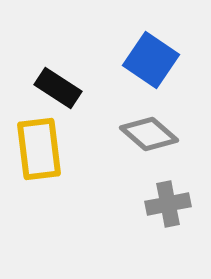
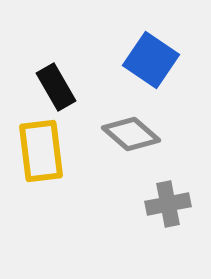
black rectangle: moved 2 px left, 1 px up; rotated 27 degrees clockwise
gray diamond: moved 18 px left
yellow rectangle: moved 2 px right, 2 px down
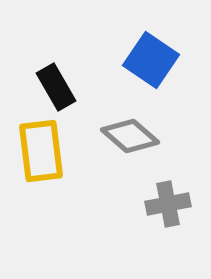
gray diamond: moved 1 px left, 2 px down
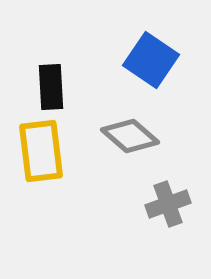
black rectangle: moved 5 px left; rotated 27 degrees clockwise
gray cross: rotated 9 degrees counterclockwise
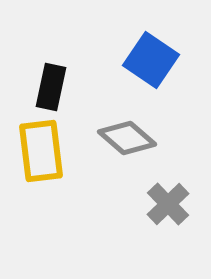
black rectangle: rotated 15 degrees clockwise
gray diamond: moved 3 px left, 2 px down
gray cross: rotated 24 degrees counterclockwise
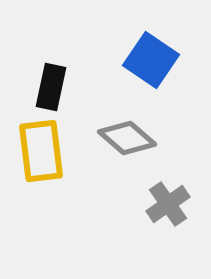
gray cross: rotated 9 degrees clockwise
